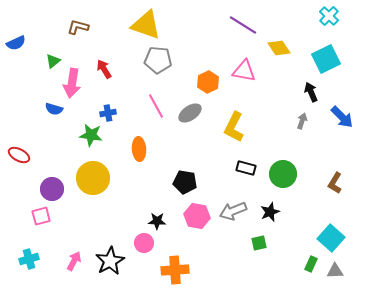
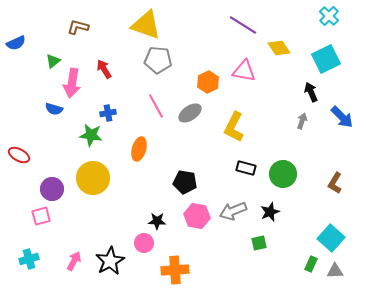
orange ellipse at (139, 149): rotated 20 degrees clockwise
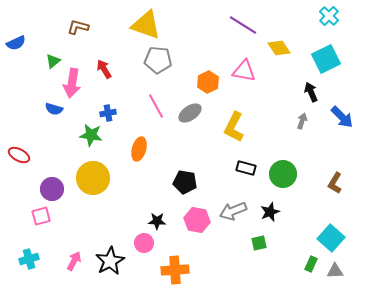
pink hexagon at (197, 216): moved 4 px down
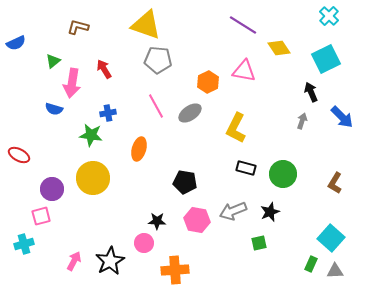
yellow L-shape at (234, 127): moved 2 px right, 1 px down
cyan cross at (29, 259): moved 5 px left, 15 px up
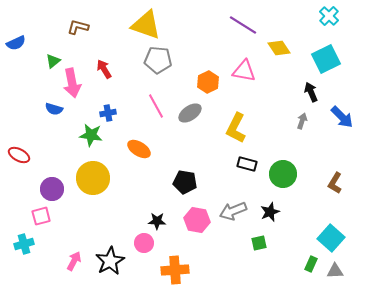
pink arrow at (72, 83): rotated 20 degrees counterclockwise
orange ellipse at (139, 149): rotated 75 degrees counterclockwise
black rectangle at (246, 168): moved 1 px right, 4 px up
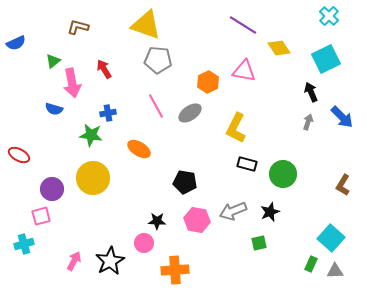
gray arrow at (302, 121): moved 6 px right, 1 px down
brown L-shape at (335, 183): moved 8 px right, 2 px down
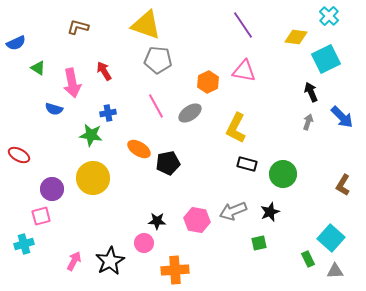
purple line at (243, 25): rotated 24 degrees clockwise
yellow diamond at (279, 48): moved 17 px right, 11 px up; rotated 50 degrees counterclockwise
green triangle at (53, 61): moved 15 px left, 7 px down; rotated 49 degrees counterclockwise
red arrow at (104, 69): moved 2 px down
black pentagon at (185, 182): moved 17 px left, 19 px up; rotated 20 degrees counterclockwise
green rectangle at (311, 264): moved 3 px left, 5 px up; rotated 49 degrees counterclockwise
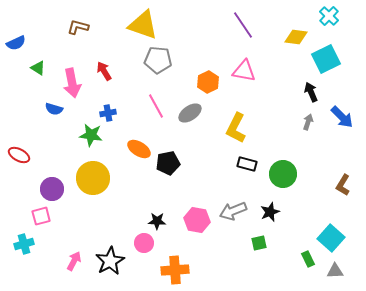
yellow triangle at (146, 25): moved 3 px left
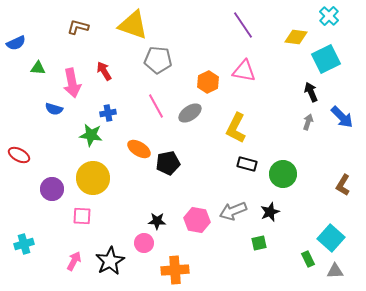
yellow triangle at (143, 25): moved 10 px left
green triangle at (38, 68): rotated 28 degrees counterclockwise
pink square at (41, 216): moved 41 px right; rotated 18 degrees clockwise
